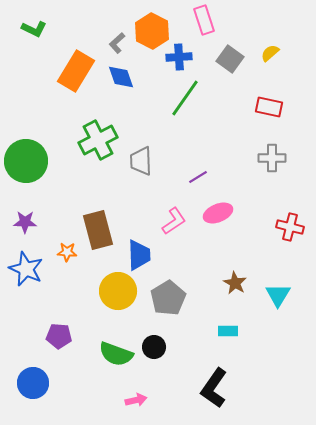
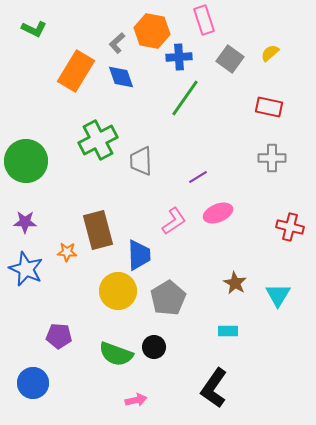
orange hexagon: rotated 16 degrees counterclockwise
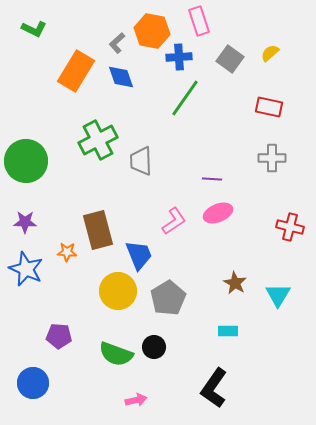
pink rectangle: moved 5 px left, 1 px down
purple line: moved 14 px right, 2 px down; rotated 36 degrees clockwise
blue trapezoid: rotated 20 degrees counterclockwise
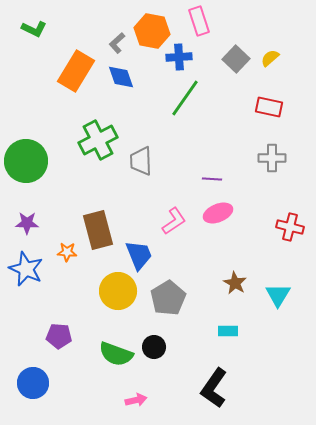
yellow semicircle: moved 5 px down
gray square: moved 6 px right; rotated 8 degrees clockwise
purple star: moved 2 px right, 1 px down
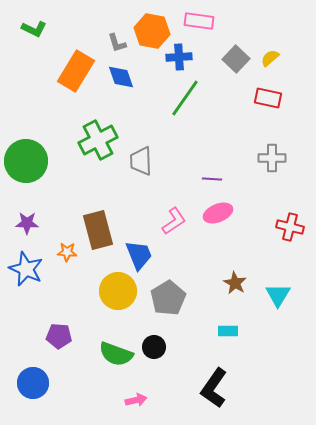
pink rectangle: rotated 64 degrees counterclockwise
gray L-shape: rotated 65 degrees counterclockwise
red rectangle: moved 1 px left, 9 px up
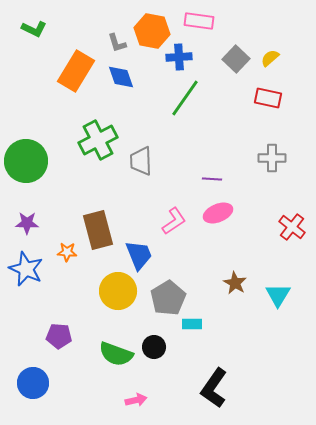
red cross: moved 2 px right; rotated 24 degrees clockwise
cyan rectangle: moved 36 px left, 7 px up
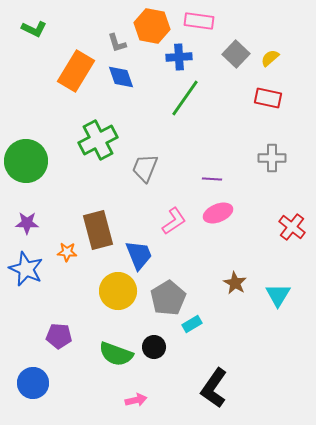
orange hexagon: moved 5 px up
gray square: moved 5 px up
gray trapezoid: moved 4 px right, 7 px down; rotated 24 degrees clockwise
cyan rectangle: rotated 30 degrees counterclockwise
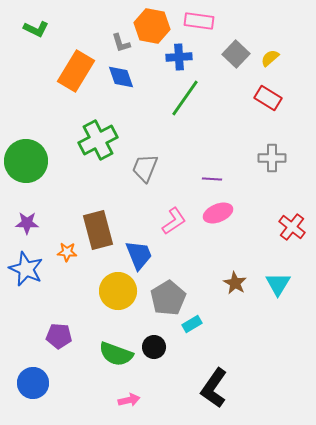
green L-shape: moved 2 px right
gray L-shape: moved 4 px right
red rectangle: rotated 20 degrees clockwise
cyan triangle: moved 11 px up
pink arrow: moved 7 px left
